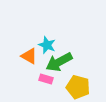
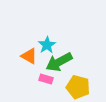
cyan star: rotated 18 degrees clockwise
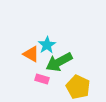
orange triangle: moved 2 px right, 2 px up
pink rectangle: moved 4 px left
yellow pentagon: rotated 10 degrees clockwise
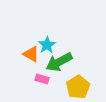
yellow pentagon: rotated 15 degrees clockwise
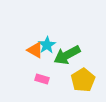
orange triangle: moved 4 px right, 4 px up
green arrow: moved 8 px right, 7 px up
yellow pentagon: moved 5 px right, 7 px up
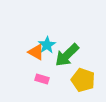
orange triangle: moved 1 px right, 2 px down
green arrow: rotated 16 degrees counterclockwise
yellow pentagon: rotated 20 degrees counterclockwise
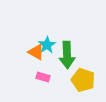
green arrow: rotated 48 degrees counterclockwise
pink rectangle: moved 1 px right, 2 px up
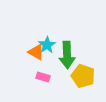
yellow pentagon: moved 4 px up
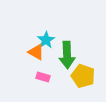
cyan star: moved 1 px left, 5 px up
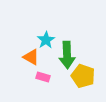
orange triangle: moved 5 px left, 5 px down
